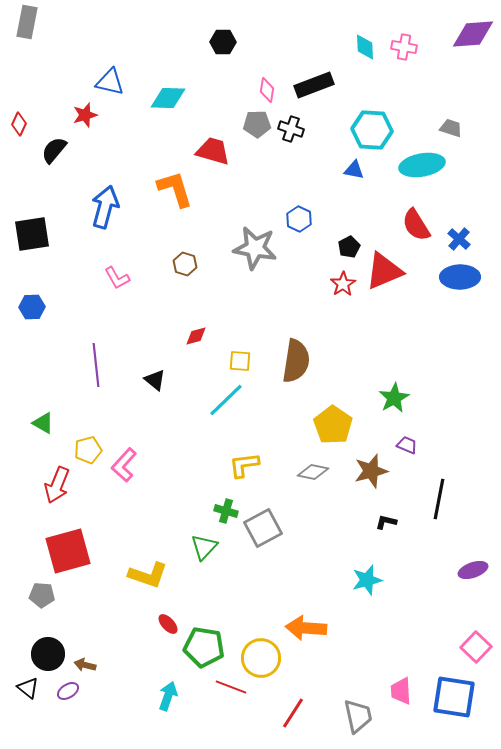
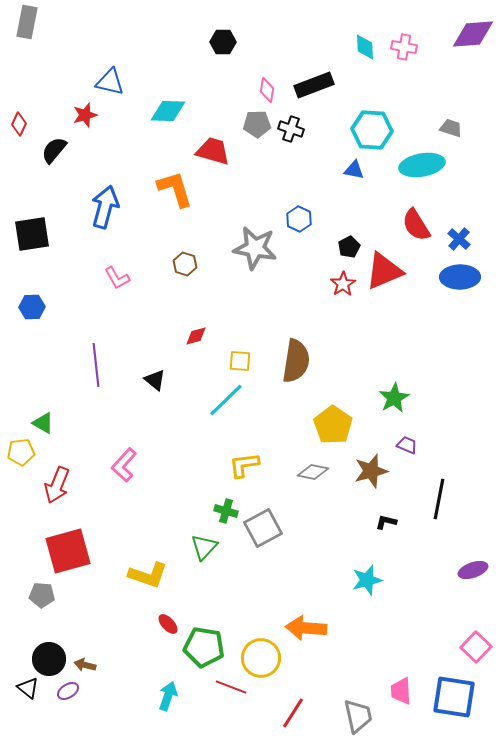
cyan diamond at (168, 98): moved 13 px down
yellow pentagon at (88, 450): moved 67 px left, 2 px down; rotated 8 degrees clockwise
black circle at (48, 654): moved 1 px right, 5 px down
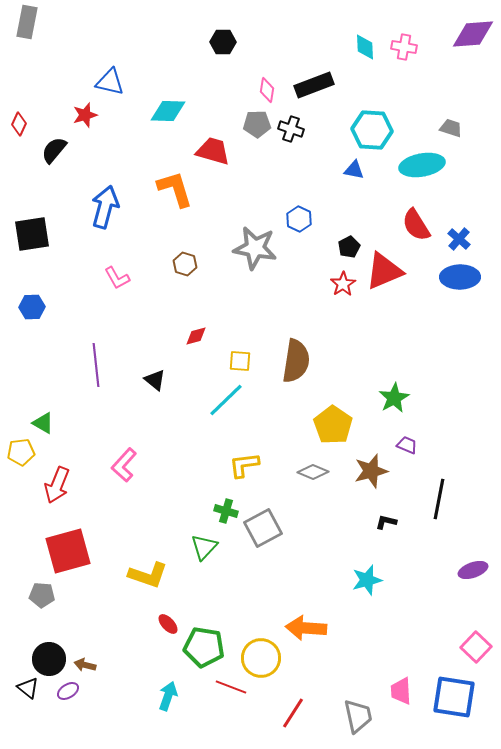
gray diamond at (313, 472): rotated 12 degrees clockwise
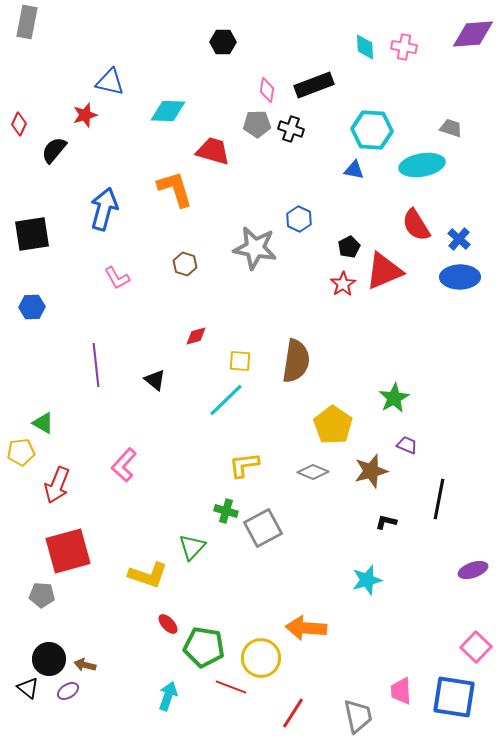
blue arrow at (105, 207): moved 1 px left, 2 px down
green triangle at (204, 547): moved 12 px left
